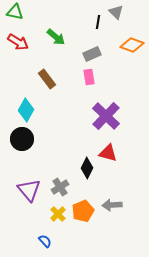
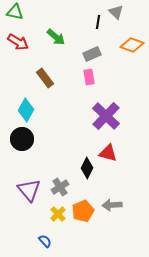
brown rectangle: moved 2 px left, 1 px up
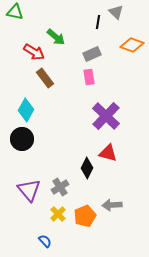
red arrow: moved 16 px right, 10 px down
orange pentagon: moved 2 px right, 5 px down
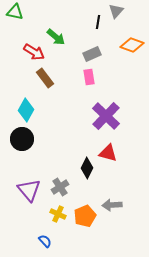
gray triangle: moved 1 px up; rotated 28 degrees clockwise
yellow cross: rotated 21 degrees counterclockwise
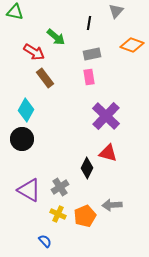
black line: moved 9 px left, 1 px down
gray rectangle: rotated 12 degrees clockwise
purple triangle: rotated 20 degrees counterclockwise
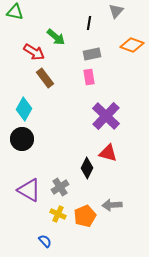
cyan diamond: moved 2 px left, 1 px up
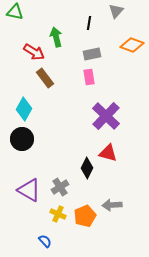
green arrow: rotated 144 degrees counterclockwise
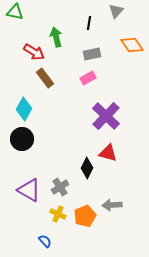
orange diamond: rotated 35 degrees clockwise
pink rectangle: moved 1 px left, 1 px down; rotated 70 degrees clockwise
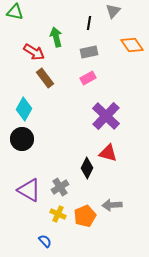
gray triangle: moved 3 px left
gray rectangle: moved 3 px left, 2 px up
